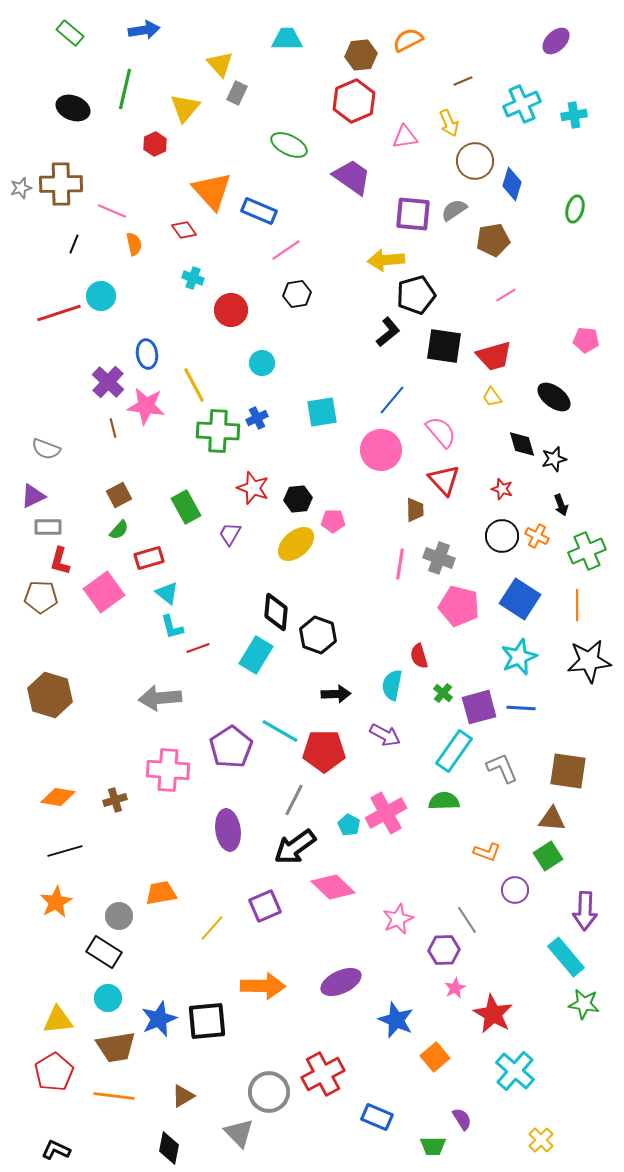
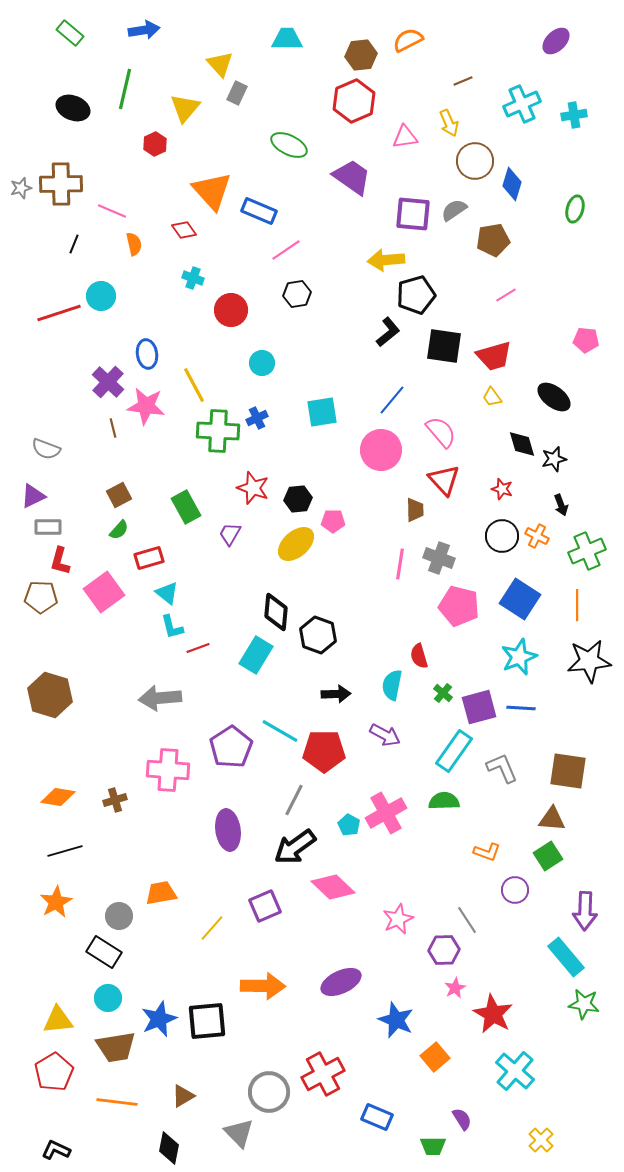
orange line at (114, 1096): moved 3 px right, 6 px down
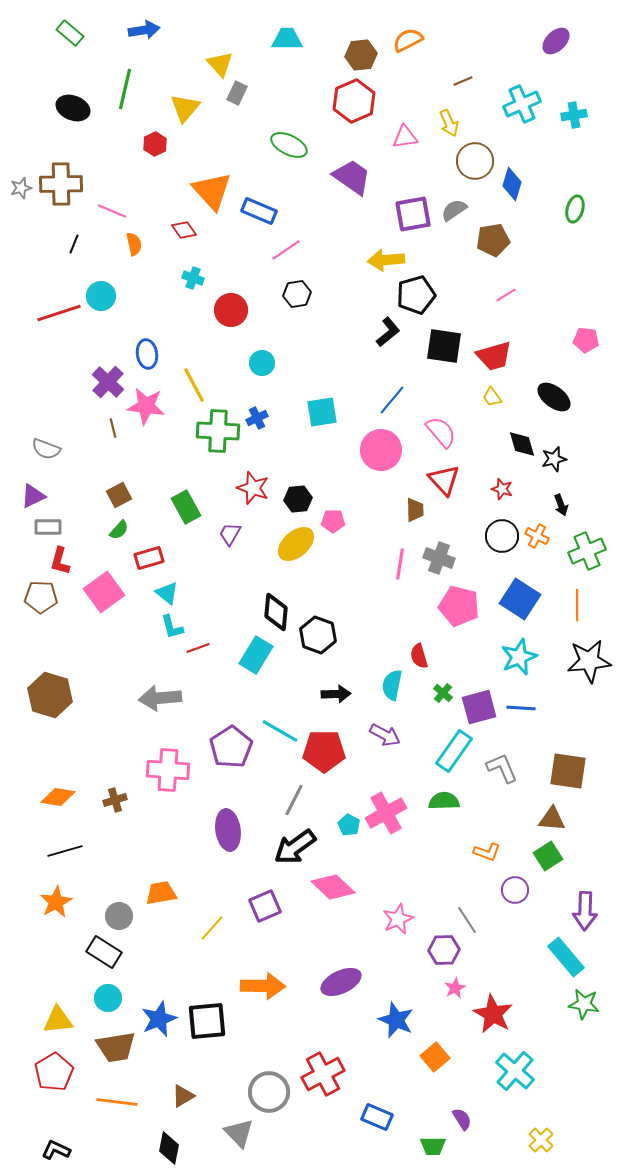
purple square at (413, 214): rotated 15 degrees counterclockwise
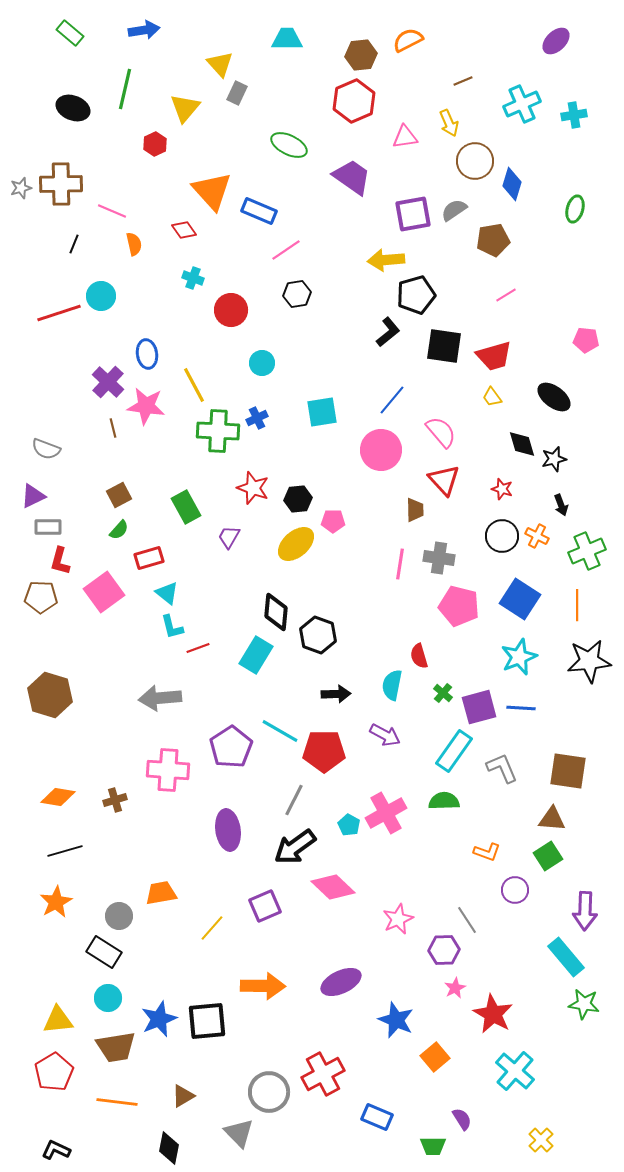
purple trapezoid at (230, 534): moved 1 px left, 3 px down
gray cross at (439, 558): rotated 12 degrees counterclockwise
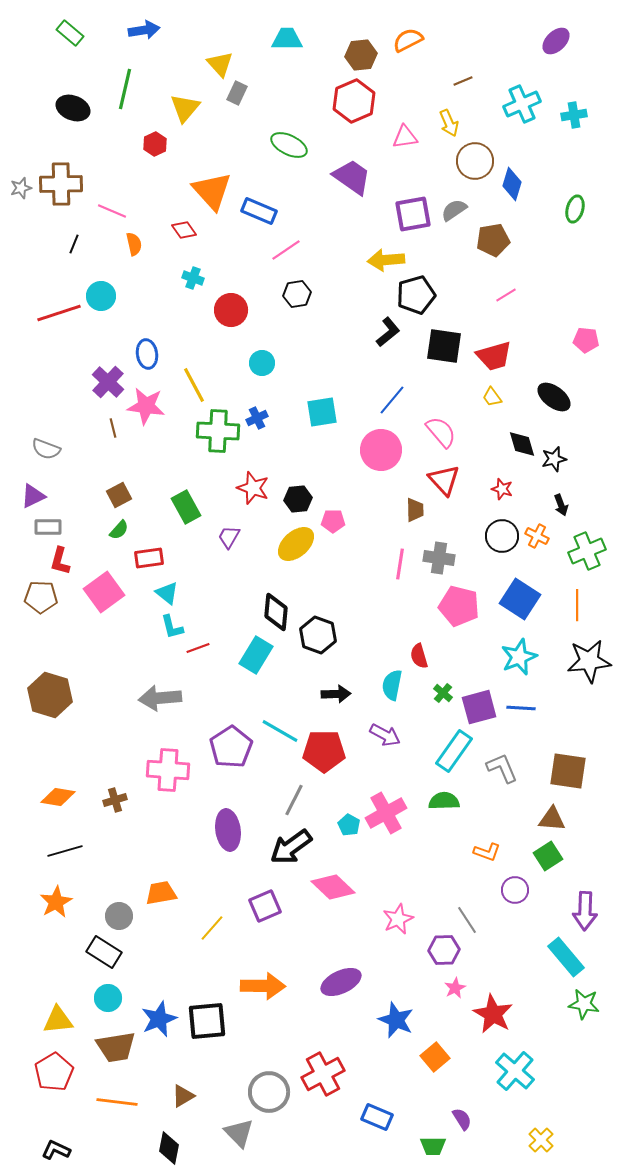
red rectangle at (149, 558): rotated 8 degrees clockwise
black arrow at (295, 847): moved 4 px left
